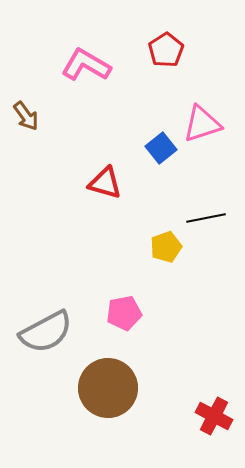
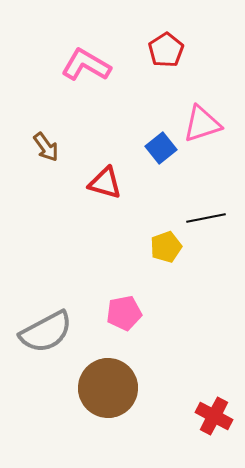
brown arrow: moved 20 px right, 31 px down
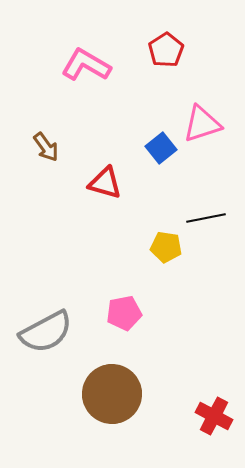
yellow pentagon: rotated 28 degrees clockwise
brown circle: moved 4 px right, 6 px down
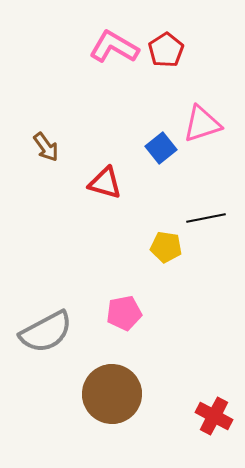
pink L-shape: moved 28 px right, 18 px up
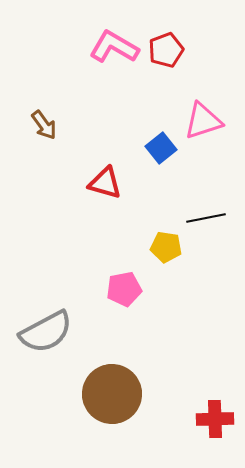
red pentagon: rotated 12 degrees clockwise
pink triangle: moved 1 px right, 3 px up
brown arrow: moved 2 px left, 22 px up
pink pentagon: moved 24 px up
red cross: moved 1 px right, 3 px down; rotated 30 degrees counterclockwise
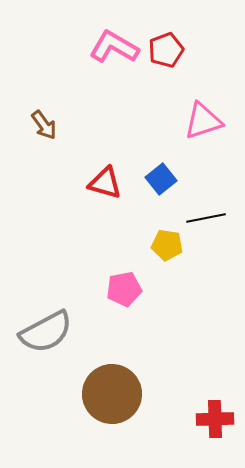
blue square: moved 31 px down
yellow pentagon: moved 1 px right, 2 px up
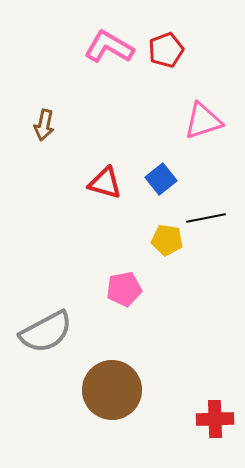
pink L-shape: moved 5 px left
brown arrow: rotated 48 degrees clockwise
yellow pentagon: moved 5 px up
brown circle: moved 4 px up
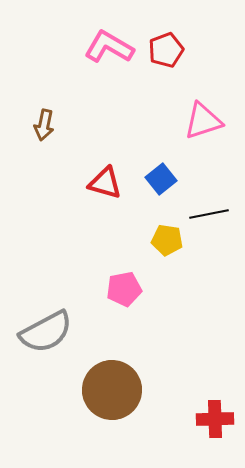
black line: moved 3 px right, 4 px up
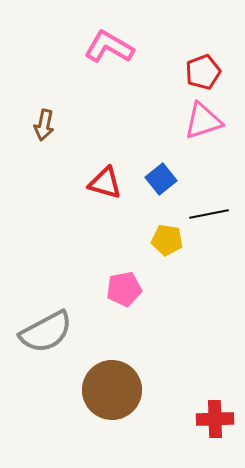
red pentagon: moved 37 px right, 22 px down
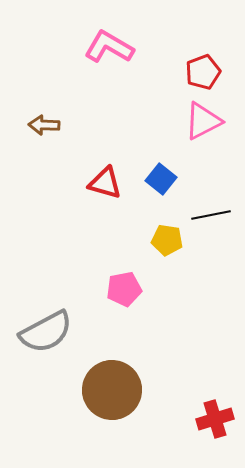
pink triangle: rotated 9 degrees counterclockwise
brown arrow: rotated 80 degrees clockwise
blue square: rotated 12 degrees counterclockwise
black line: moved 2 px right, 1 px down
red cross: rotated 15 degrees counterclockwise
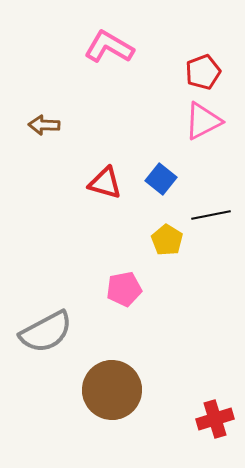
yellow pentagon: rotated 24 degrees clockwise
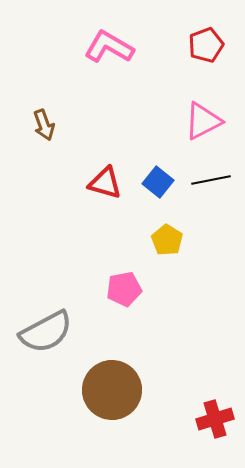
red pentagon: moved 3 px right, 27 px up
brown arrow: rotated 112 degrees counterclockwise
blue square: moved 3 px left, 3 px down
black line: moved 35 px up
